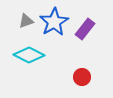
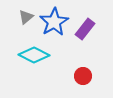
gray triangle: moved 4 px up; rotated 21 degrees counterclockwise
cyan diamond: moved 5 px right
red circle: moved 1 px right, 1 px up
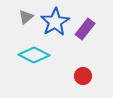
blue star: moved 1 px right
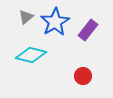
purple rectangle: moved 3 px right, 1 px down
cyan diamond: moved 3 px left; rotated 12 degrees counterclockwise
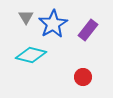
gray triangle: rotated 21 degrees counterclockwise
blue star: moved 2 px left, 2 px down
red circle: moved 1 px down
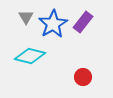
purple rectangle: moved 5 px left, 8 px up
cyan diamond: moved 1 px left, 1 px down
